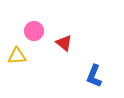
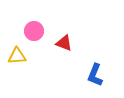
red triangle: rotated 18 degrees counterclockwise
blue L-shape: moved 1 px right, 1 px up
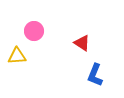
red triangle: moved 18 px right; rotated 12 degrees clockwise
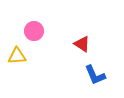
red triangle: moved 1 px down
blue L-shape: rotated 45 degrees counterclockwise
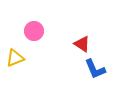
yellow triangle: moved 2 px left, 2 px down; rotated 18 degrees counterclockwise
blue L-shape: moved 6 px up
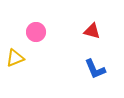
pink circle: moved 2 px right, 1 px down
red triangle: moved 10 px right, 13 px up; rotated 18 degrees counterclockwise
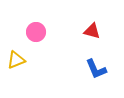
yellow triangle: moved 1 px right, 2 px down
blue L-shape: moved 1 px right
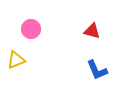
pink circle: moved 5 px left, 3 px up
blue L-shape: moved 1 px right, 1 px down
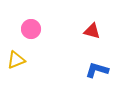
blue L-shape: rotated 130 degrees clockwise
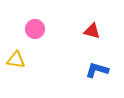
pink circle: moved 4 px right
yellow triangle: rotated 30 degrees clockwise
